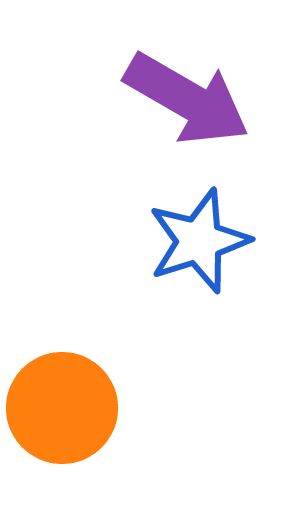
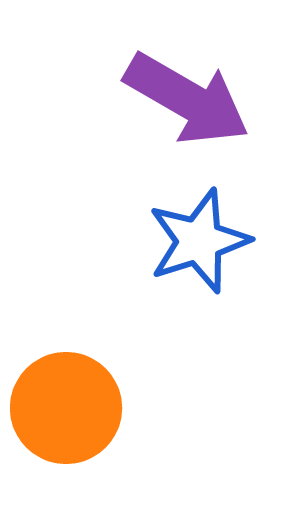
orange circle: moved 4 px right
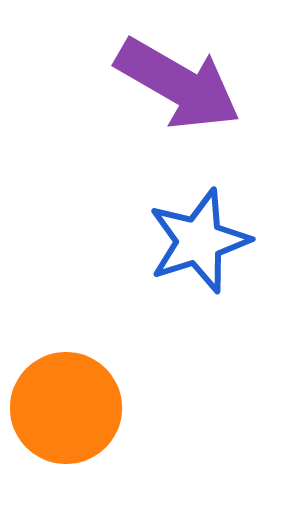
purple arrow: moved 9 px left, 15 px up
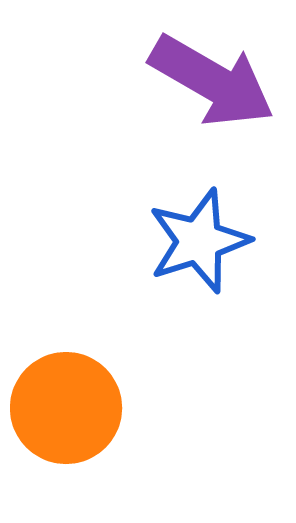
purple arrow: moved 34 px right, 3 px up
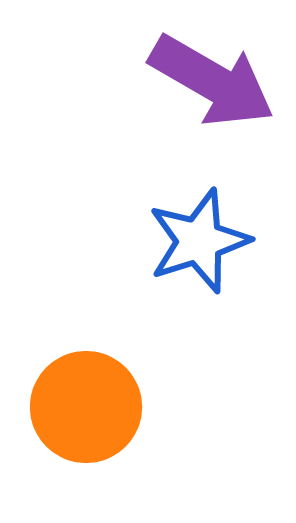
orange circle: moved 20 px right, 1 px up
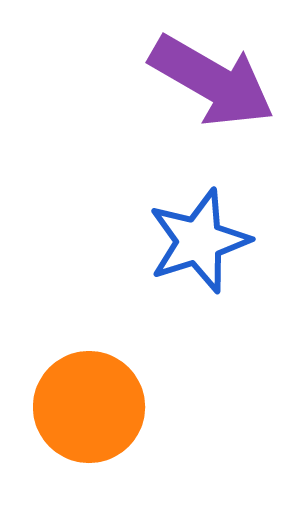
orange circle: moved 3 px right
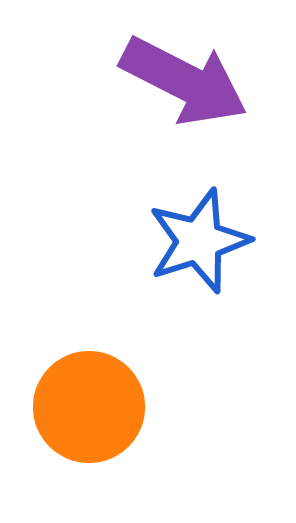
purple arrow: moved 28 px left; rotated 3 degrees counterclockwise
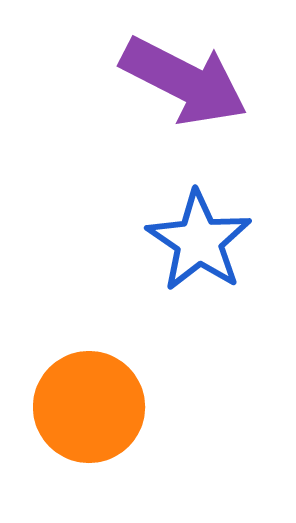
blue star: rotated 20 degrees counterclockwise
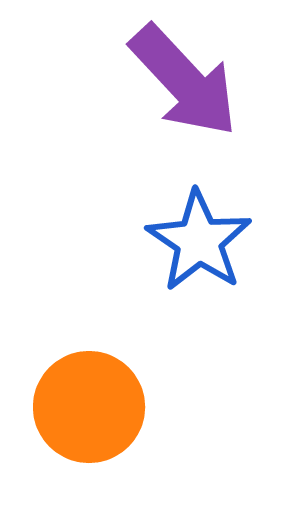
purple arrow: rotated 20 degrees clockwise
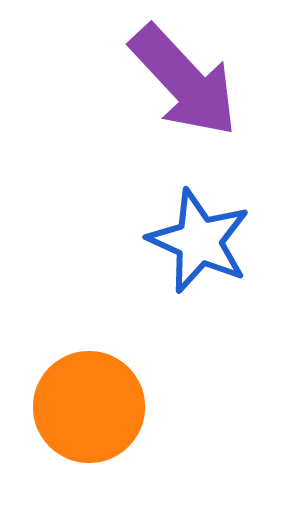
blue star: rotated 10 degrees counterclockwise
